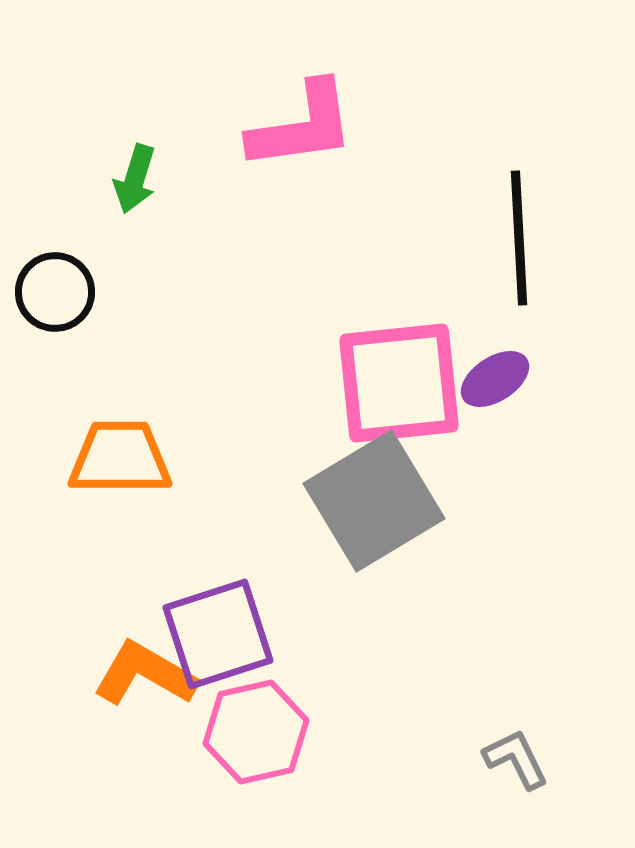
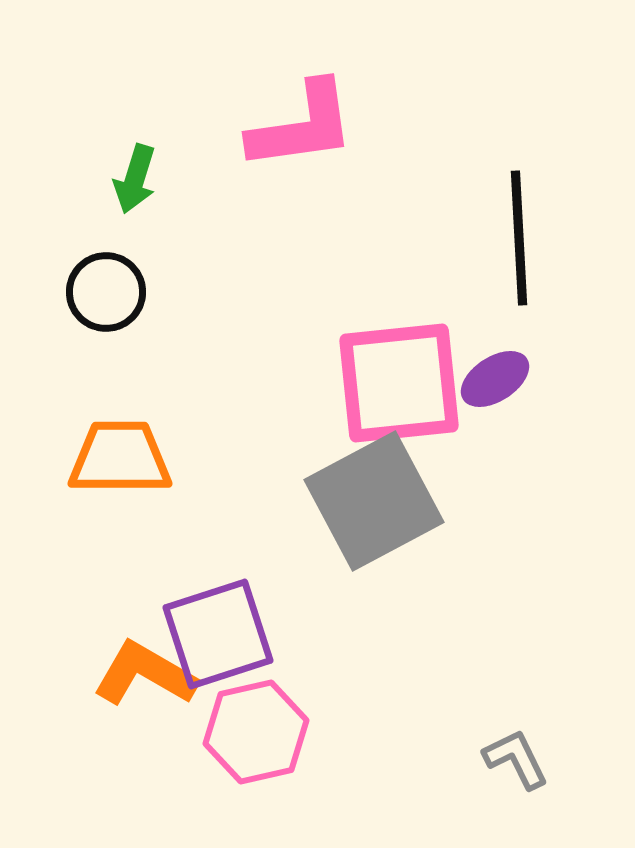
black circle: moved 51 px right
gray square: rotated 3 degrees clockwise
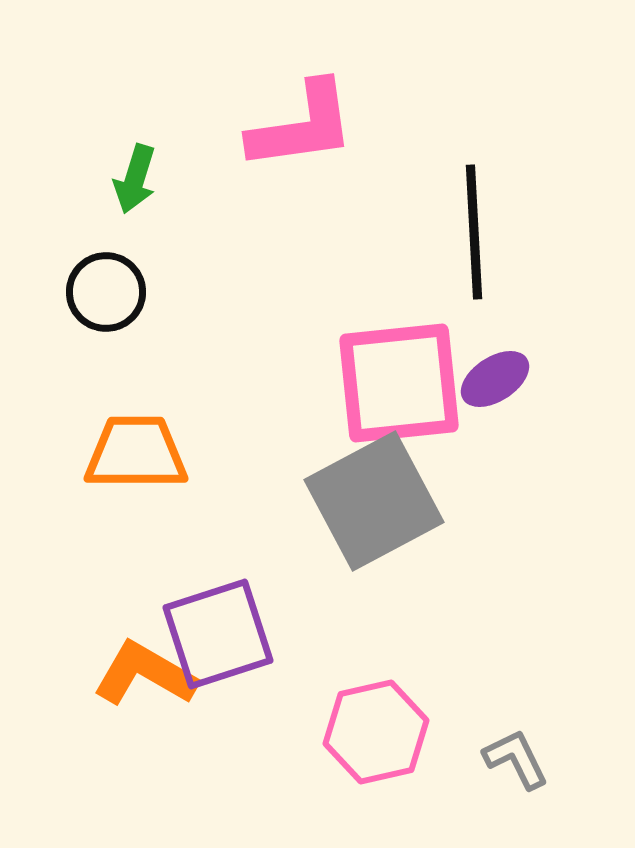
black line: moved 45 px left, 6 px up
orange trapezoid: moved 16 px right, 5 px up
pink hexagon: moved 120 px right
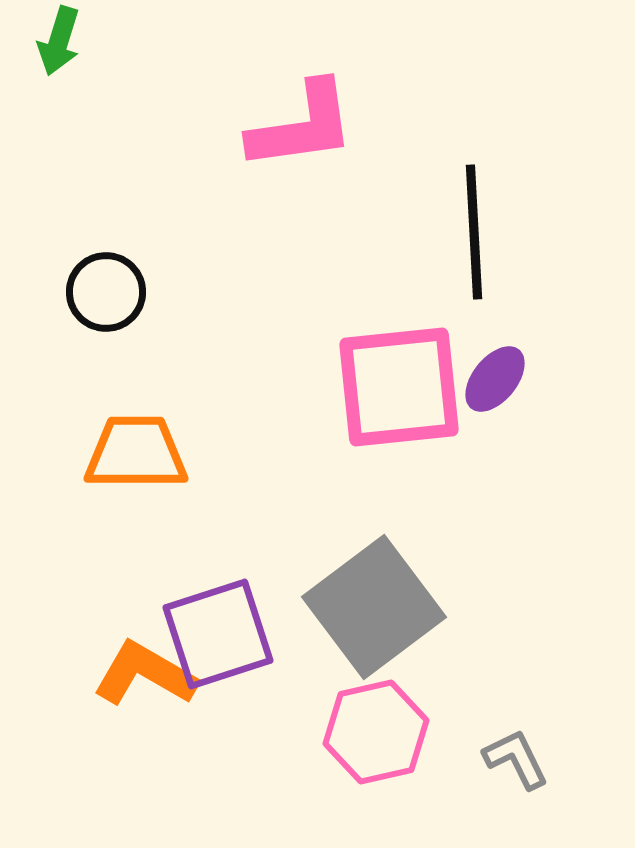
green arrow: moved 76 px left, 138 px up
purple ellipse: rotated 18 degrees counterclockwise
pink square: moved 4 px down
gray square: moved 106 px down; rotated 9 degrees counterclockwise
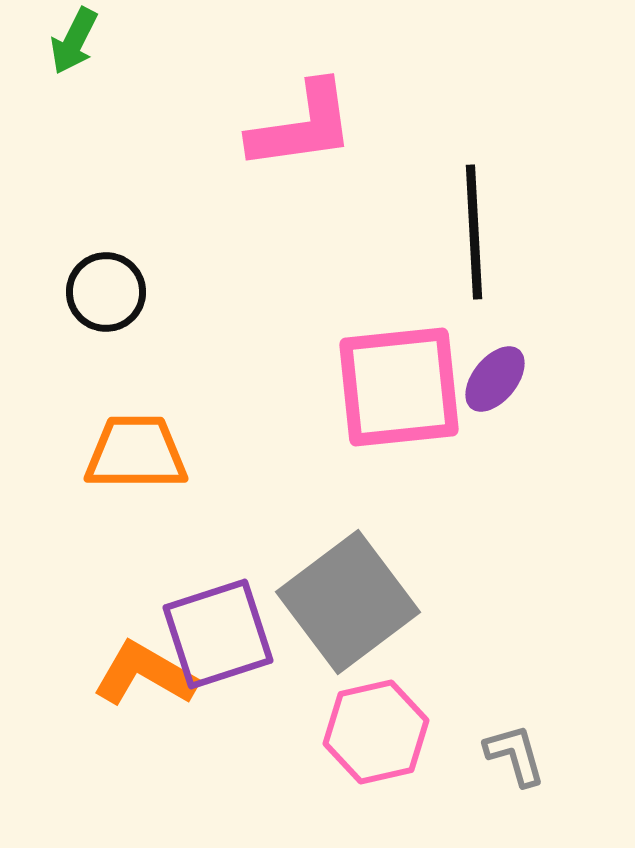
green arrow: moved 15 px right; rotated 10 degrees clockwise
gray square: moved 26 px left, 5 px up
gray L-shape: moved 1 px left, 4 px up; rotated 10 degrees clockwise
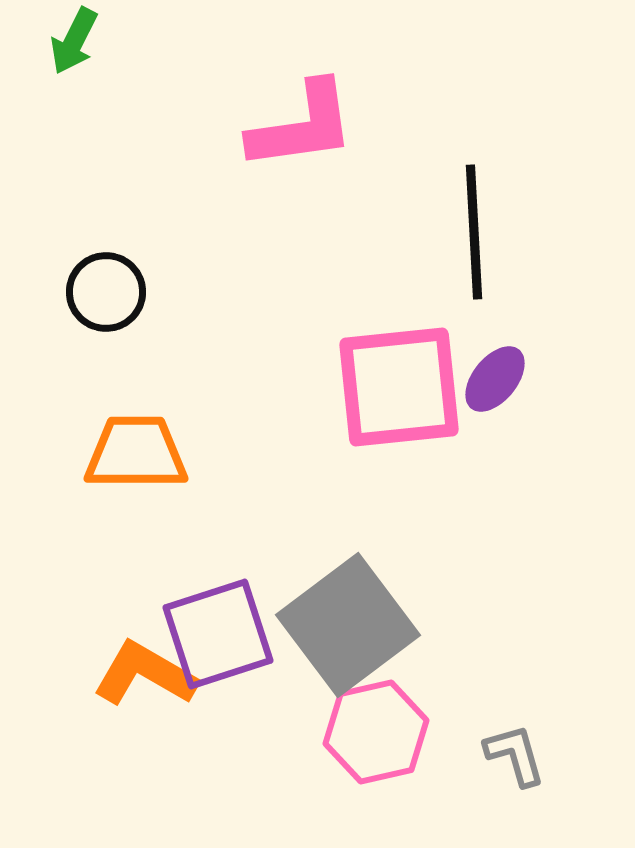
gray square: moved 23 px down
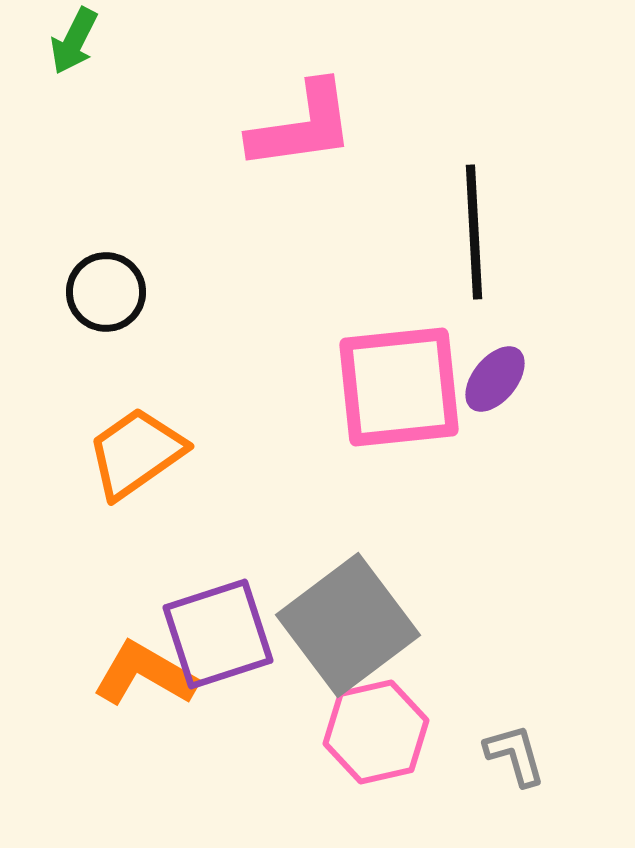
orange trapezoid: rotated 35 degrees counterclockwise
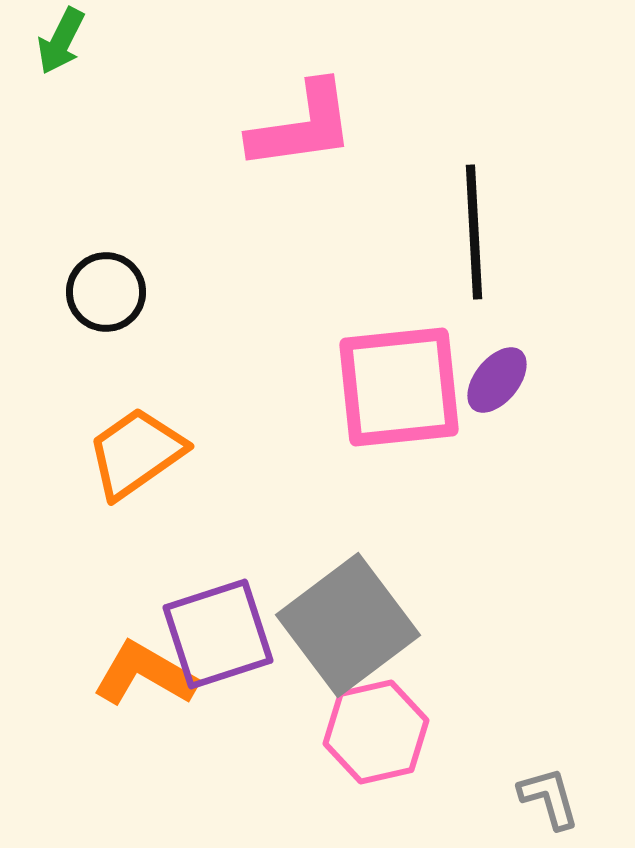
green arrow: moved 13 px left
purple ellipse: moved 2 px right, 1 px down
gray L-shape: moved 34 px right, 43 px down
